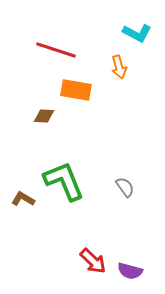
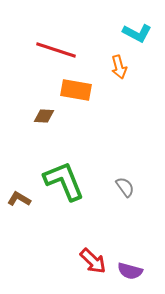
brown L-shape: moved 4 px left
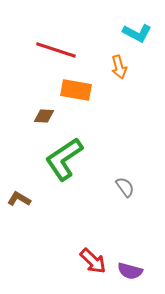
green L-shape: moved 22 px up; rotated 102 degrees counterclockwise
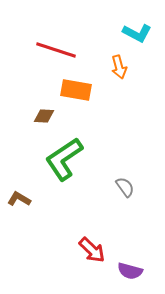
red arrow: moved 1 px left, 11 px up
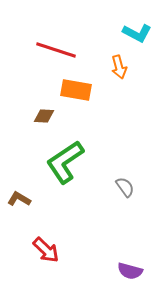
green L-shape: moved 1 px right, 3 px down
red arrow: moved 46 px left
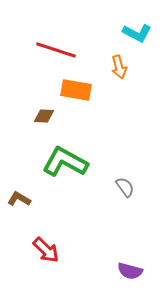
green L-shape: rotated 63 degrees clockwise
